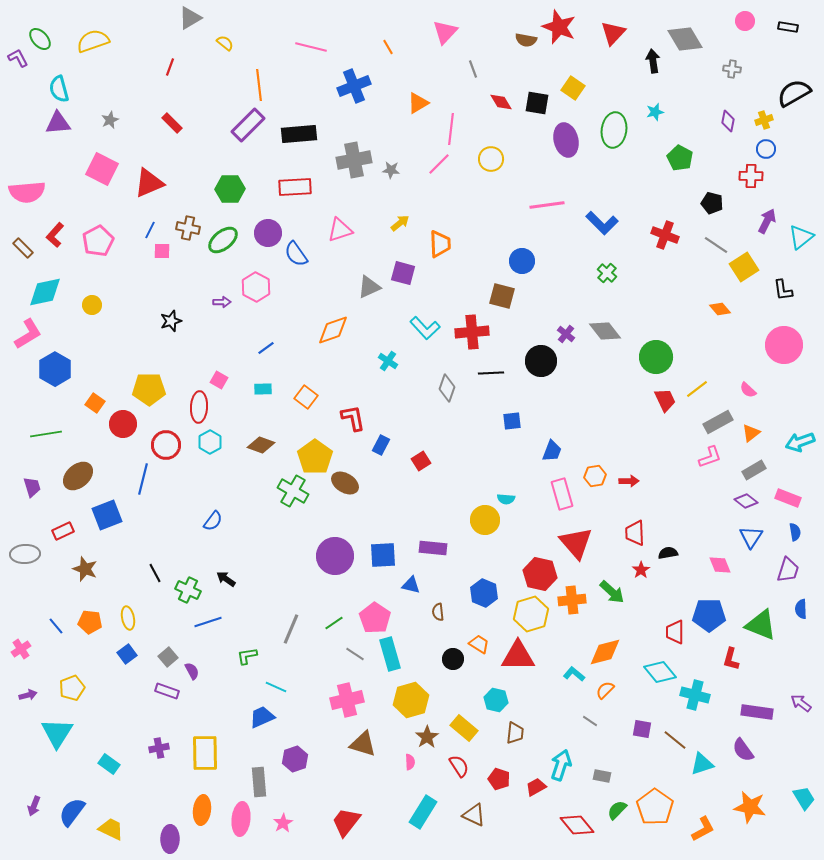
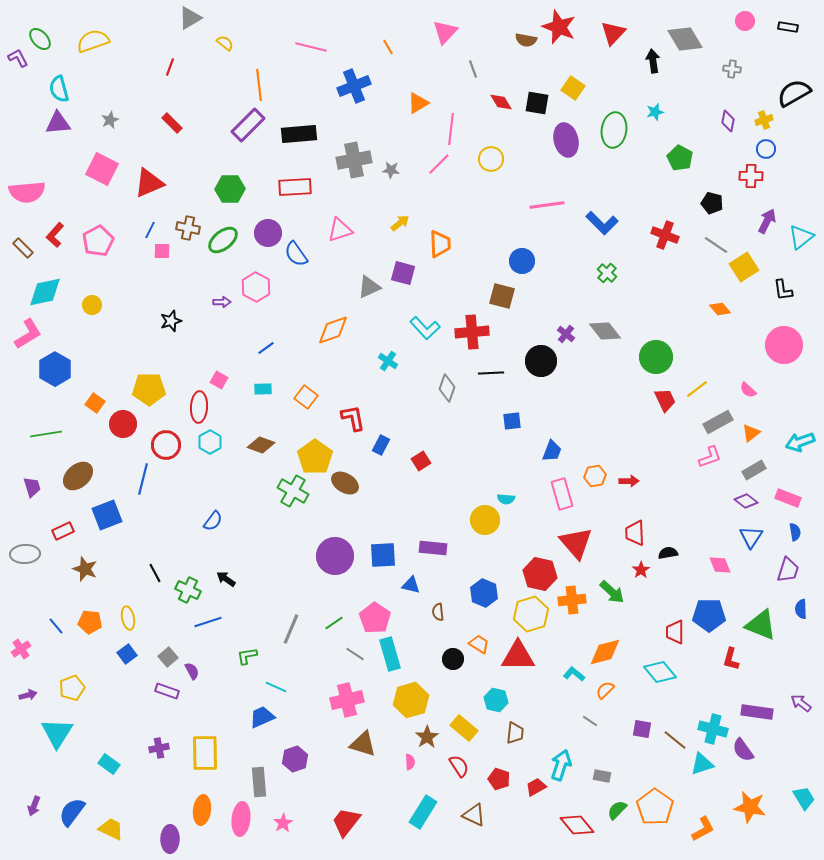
cyan cross at (695, 695): moved 18 px right, 34 px down
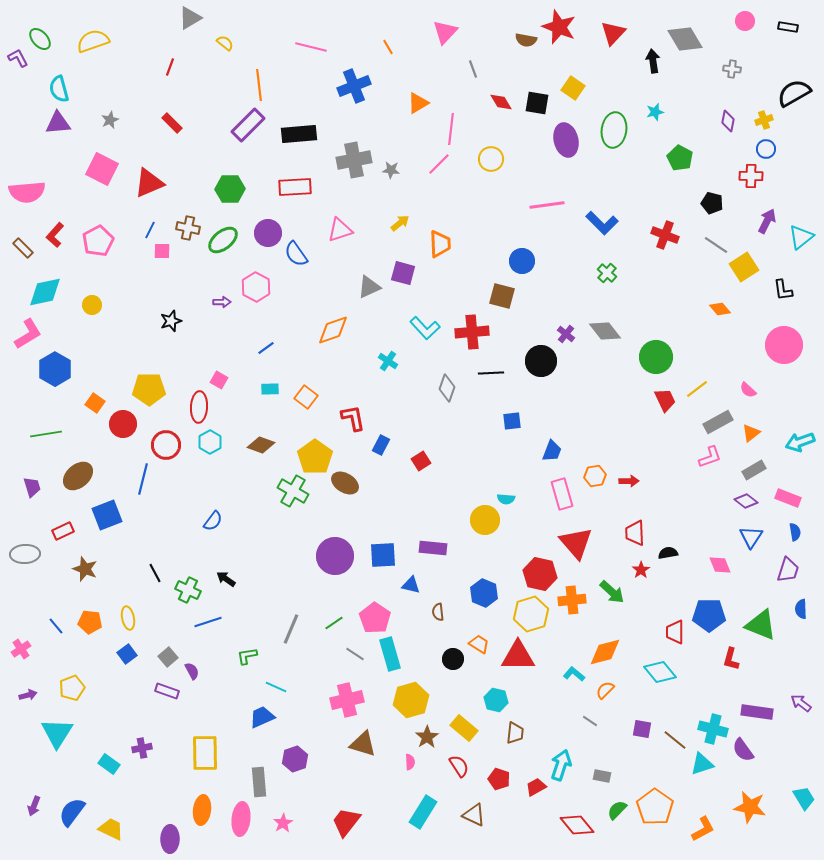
cyan rectangle at (263, 389): moved 7 px right
purple cross at (159, 748): moved 17 px left
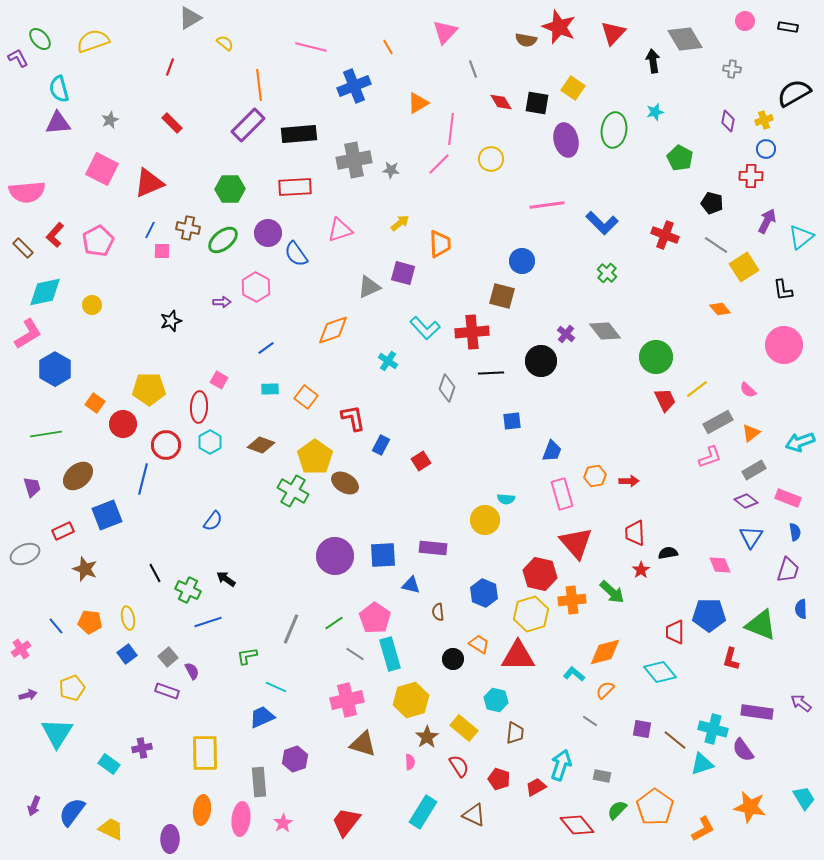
gray ellipse at (25, 554): rotated 20 degrees counterclockwise
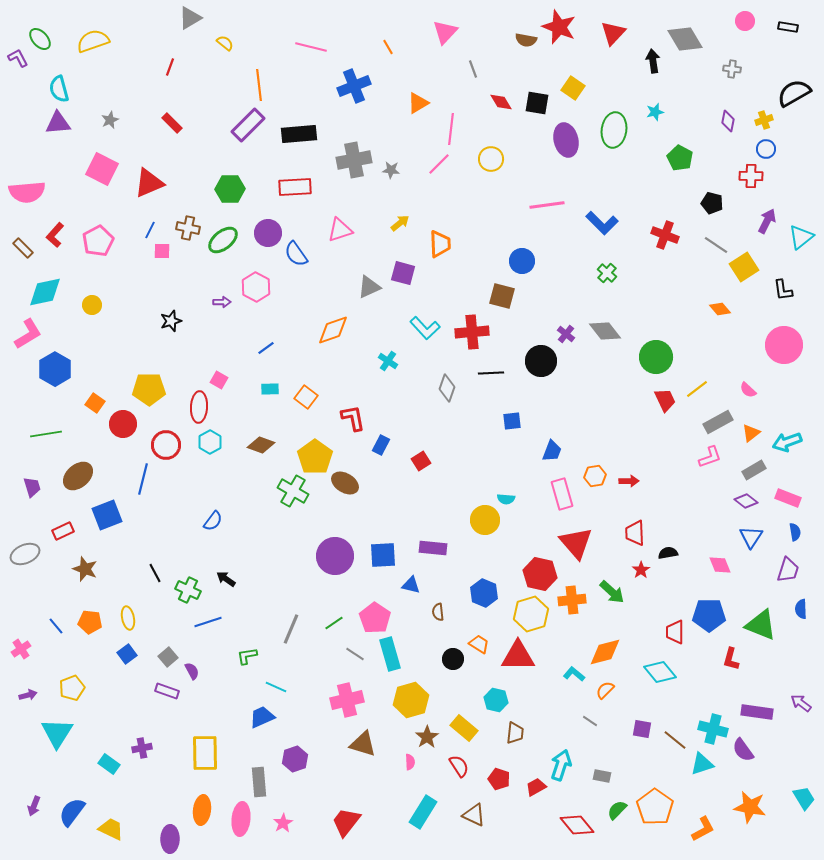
cyan arrow at (800, 442): moved 13 px left
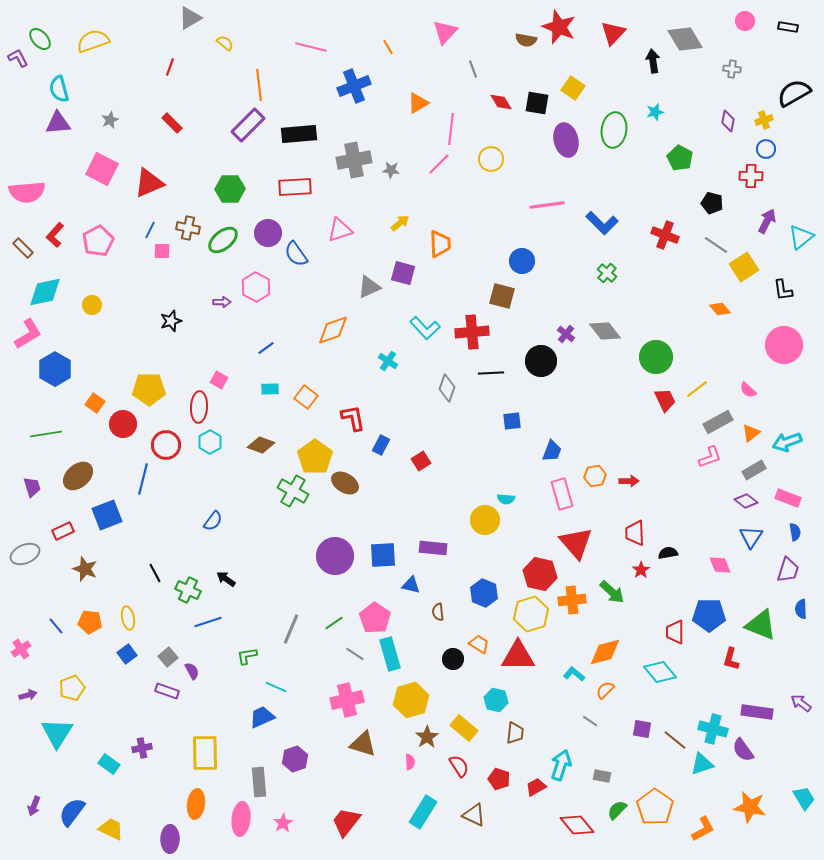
orange ellipse at (202, 810): moved 6 px left, 6 px up
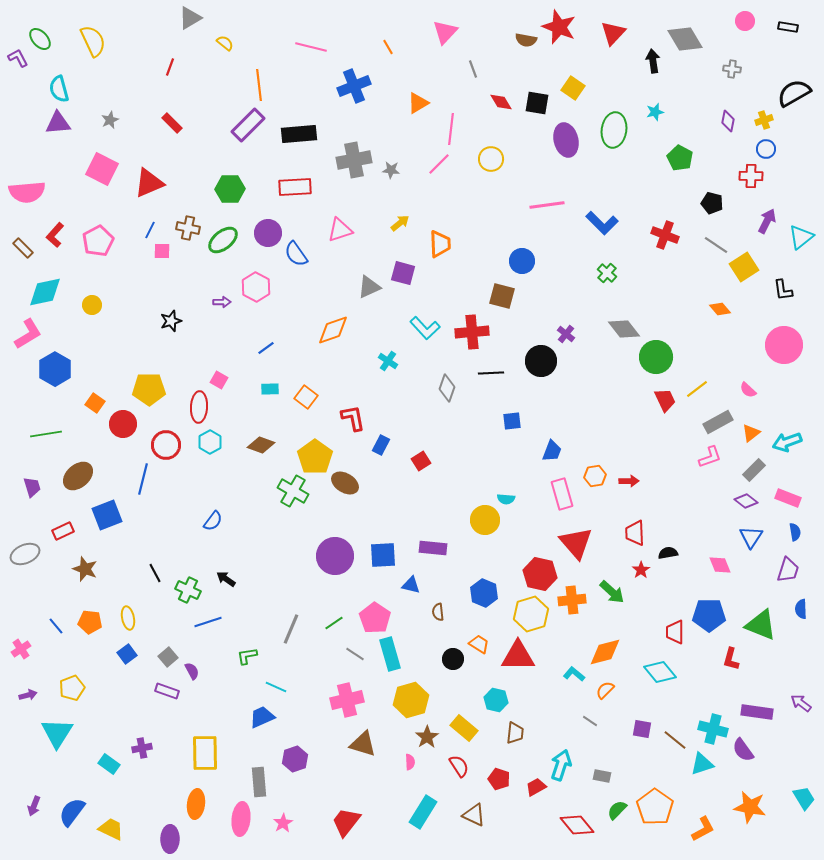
yellow semicircle at (93, 41): rotated 84 degrees clockwise
gray diamond at (605, 331): moved 19 px right, 2 px up
gray rectangle at (754, 470): rotated 15 degrees counterclockwise
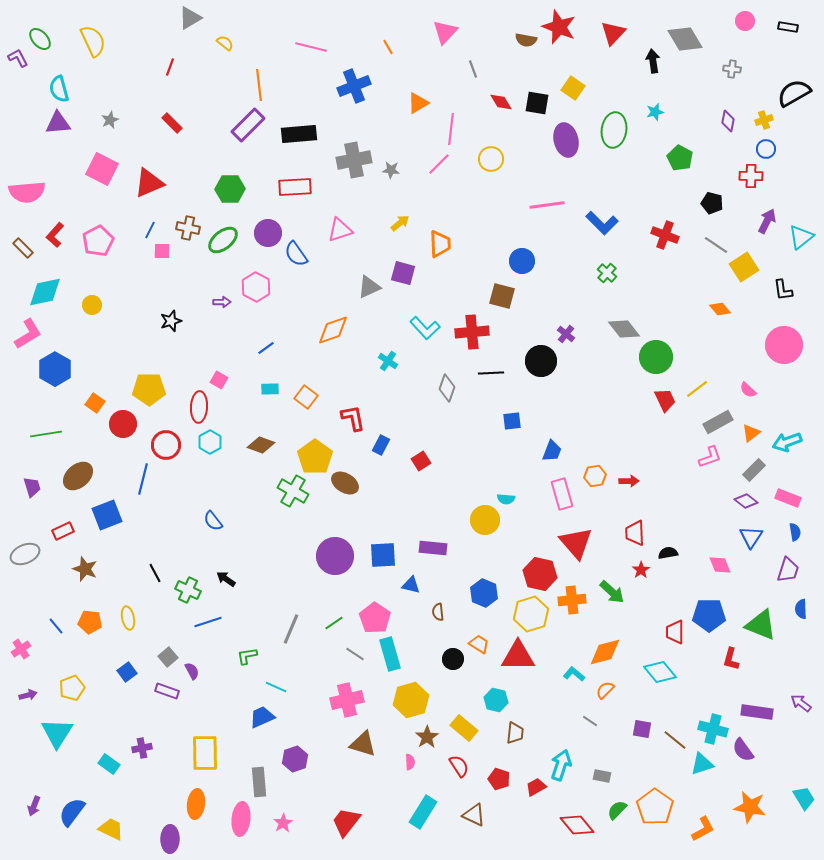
blue semicircle at (213, 521): rotated 105 degrees clockwise
blue square at (127, 654): moved 18 px down
